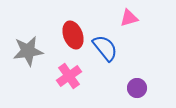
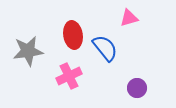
red ellipse: rotated 12 degrees clockwise
pink cross: rotated 10 degrees clockwise
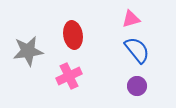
pink triangle: moved 2 px right, 1 px down
blue semicircle: moved 32 px right, 2 px down
purple circle: moved 2 px up
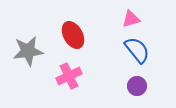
red ellipse: rotated 20 degrees counterclockwise
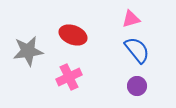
red ellipse: rotated 40 degrees counterclockwise
pink cross: moved 1 px down
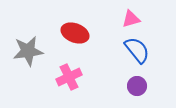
red ellipse: moved 2 px right, 2 px up
